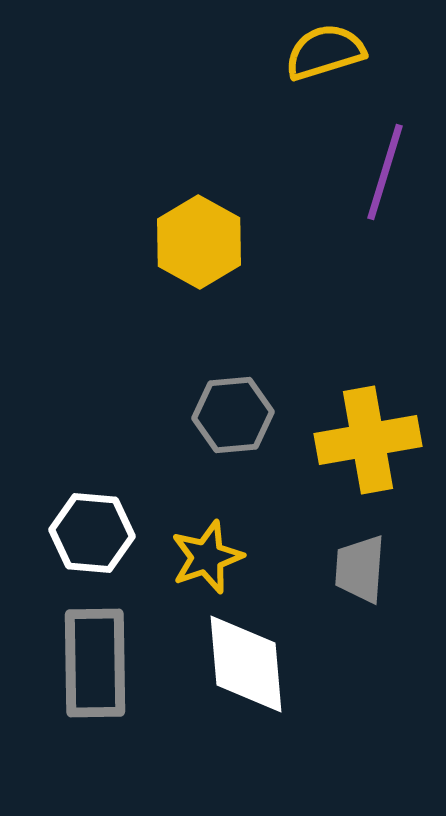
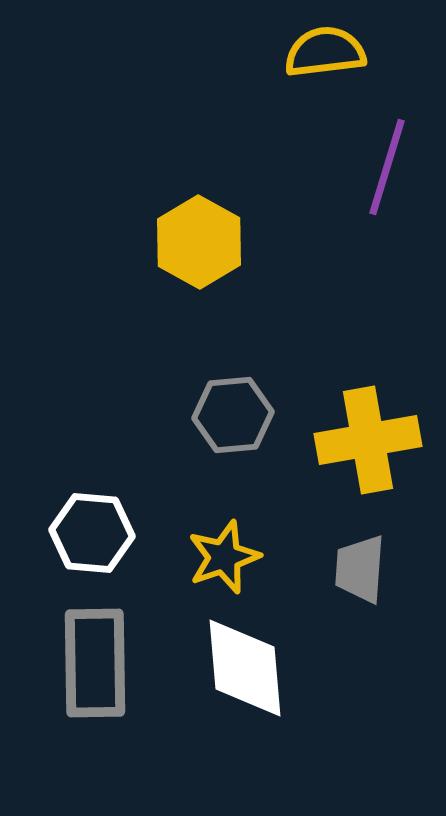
yellow semicircle: rotated 10 degrees clockwise
purple line: moved 2 px right, 5 px up
yellow star: moved 17 px right
white diamond: moved 1 px left, 4 px down
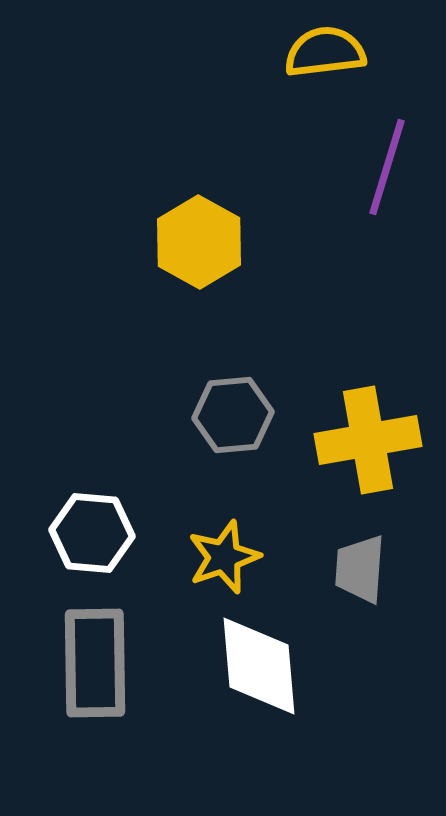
white diamond: moved 14 px right, 2 px up
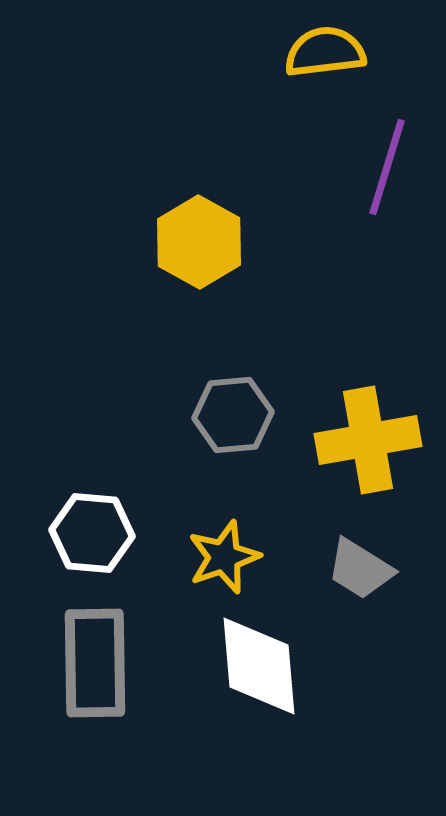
gray trapezoid: rotated 62 degrees counterclockwise
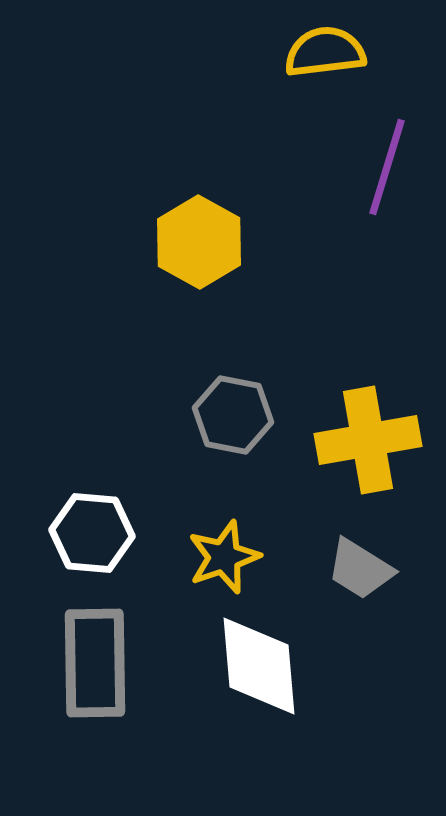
gray hexagon: rotated 16 degrees clockwise
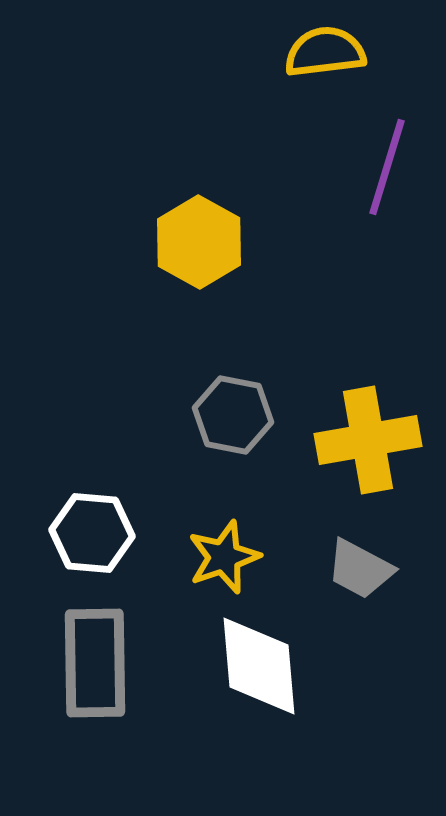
gray trapezoid: rotated 4 degrees counterclockwise
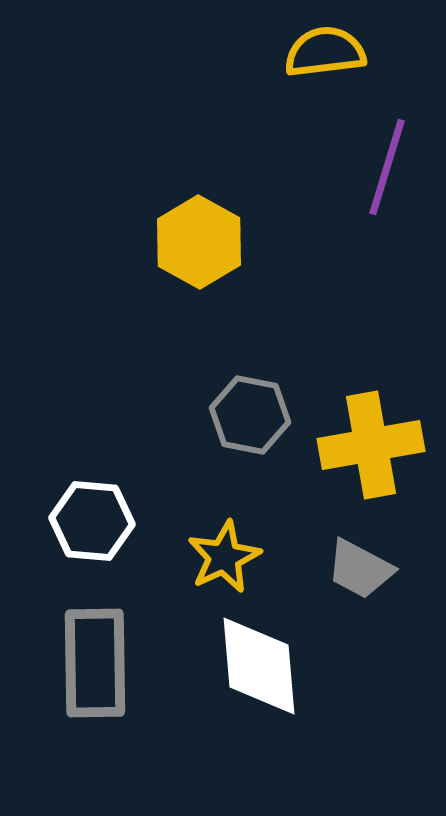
gray hexagon: moved 17 px right
yellow cross: moved 3 px right, 5 px down
white hexagon: moved 12 px up
yellow star: rotated 6 degrees counterclockwise
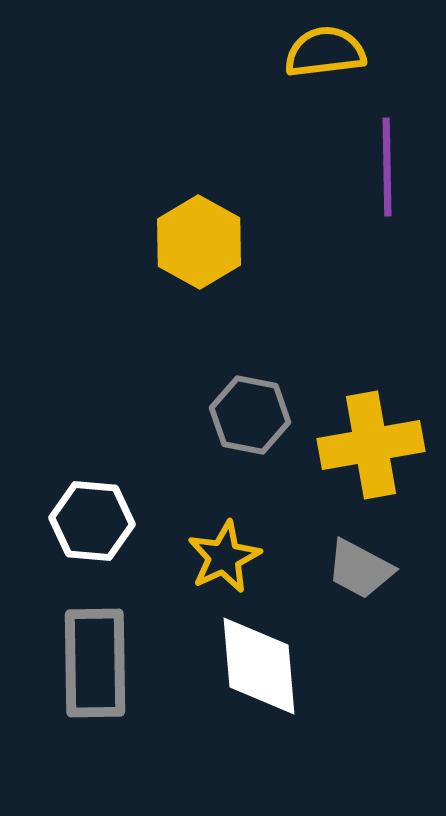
purple line: rotated 18 degrees counterclockwise
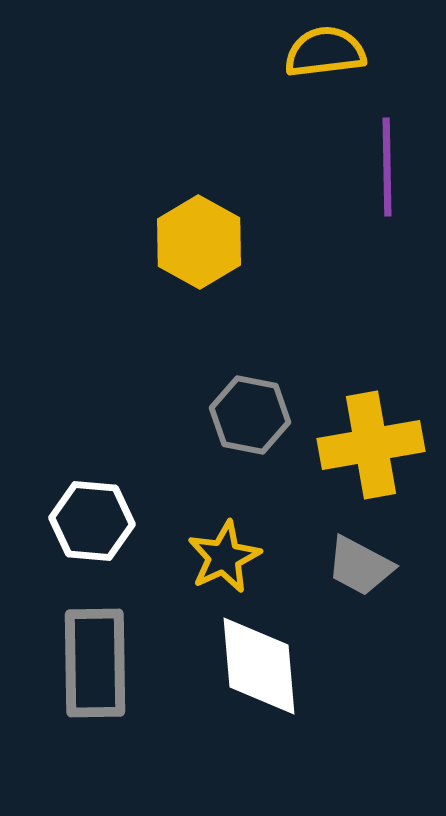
gray trapezoid: moved 3 px up
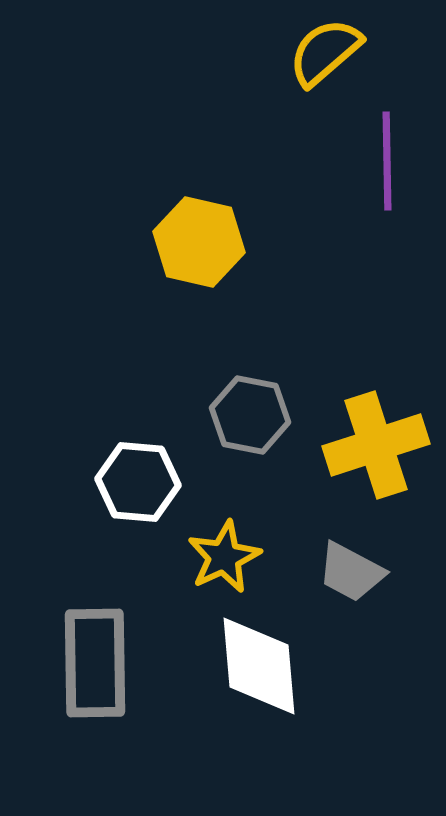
yellow semicircle: rotated 34 degrees counterclockwise
purple line: moved 6 px up
yellow hexagon: rotated 16 degrees counterclockwise
yellow cross: moved 5 px right; rotated 8 degrees counterclockwise
white hexagon: moved 46 px right, 39 px up
gray trapezoid: moved 9 px left, 6 px down
